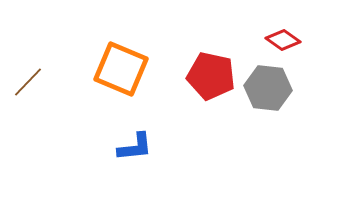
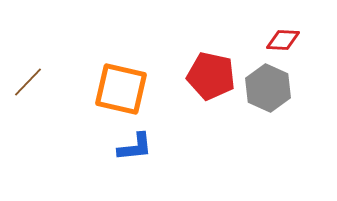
red diamond: rotated 32 degrees counterclockwise
orange square: moved 20 px down; rotated 10 degrees counterclockwise
gray hexagon: rotated 18 degrees clockwise
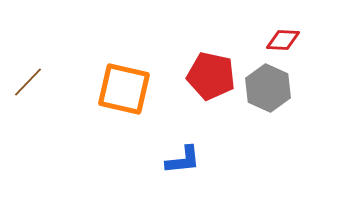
orange square: moved 3 px right
blue L-shape: moved 48 px right, 13 px down
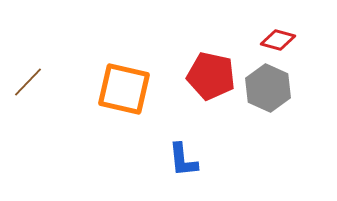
red diamond: moved 5 px left; rotated 12 degrees clockwise
blue L-shape: rotated 90 degrees clockwise
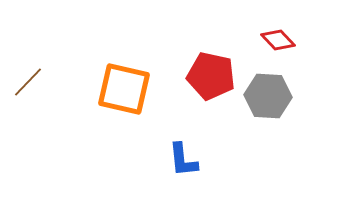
red diamond: rotated 32 degrees clockwise
gray hexagon: moved 8 px down; rotated 21 degrees counterclockwise
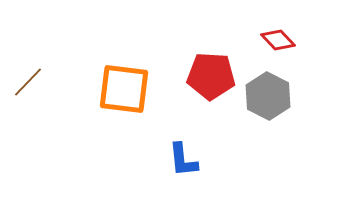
red pentagon: rotated 9 degrees counterclockwise
orange square: rotated 6 degrees counterclockwise
gray hexagon: rotated 24 degrees clockwise
